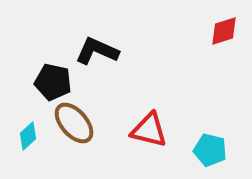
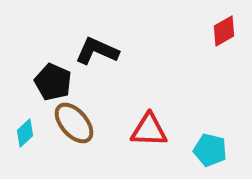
red diamond: rotated 12 degrees counterclockwise
black pentagon: rotated 12 degrees clockwise
red triangle: rotated 12 degrees counterclockwise
cyan diamond: moved 3 px left, 3 px up
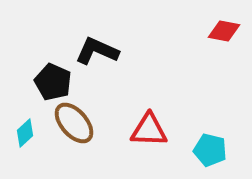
red diamond: rotated 40 degrees clockwise
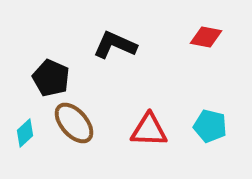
red diamond: moved 18 px left, 6 px down
black L-shape: moved 18 px right, 6 px up
black pentagon: moved 2 px left, 4 px up
cyan pentagon: moved 24 px up
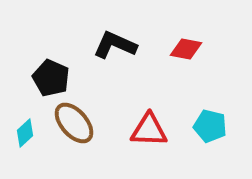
red diamond: moved 20 px left, 12 px down
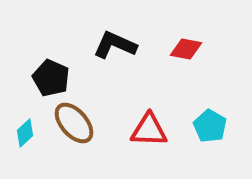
cyan pentagon: rotated 16 degrees clockwise
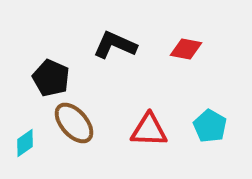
cyan diamond: moved 10 px down; rotated 8 degrees clockwise
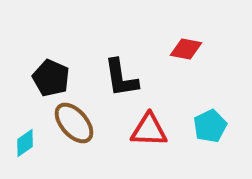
black L-shape: moved 6 px right, 33 px down; rotated 123 degrees counterclockwise
cyan pentagon: rotated 16 degrees clockwise
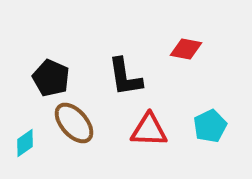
black L-shape: moved 4 px right, 1 px up
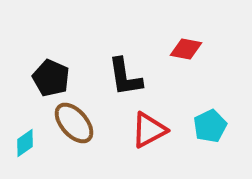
red triangle: rotated 30 degrees counterclockwise
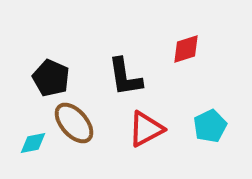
red diamond: rotated 28 degrees counterclockwise
red triangle: moved 3 px left, 1 px up
cyan diamond: moved 8 px right; rotated 24 degrees clockwise
